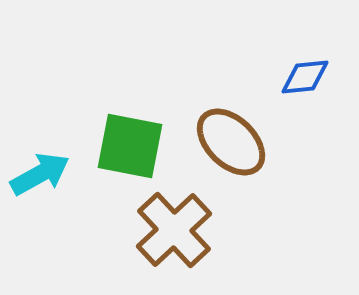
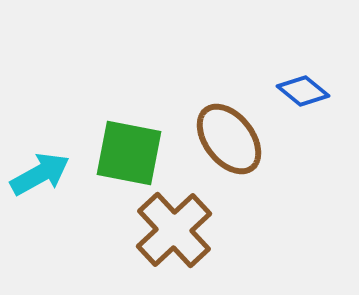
blue diamond: moved 2 px left, 14 px down; rotated 45 degrees clockwise
brown ellipse: moved 2 px left, 3 px up; rotated 8 degrees clockwise
green square: moved 1 px left, 7 px down
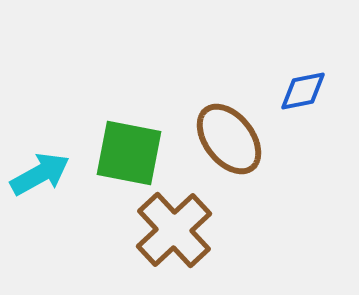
blue diamond: rotated 51 degrees counterclockwise
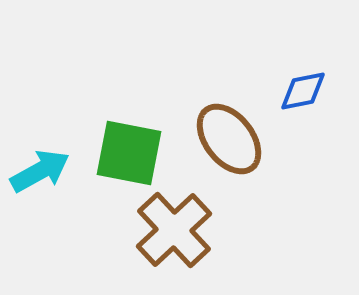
cyan arrow: moved 3 px up
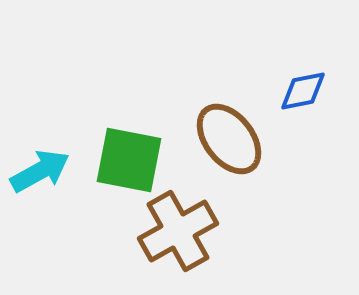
green square: moved 7 px down
brown cross: moved 4 px right, 1 px down; rotated 14 degrees clockwise
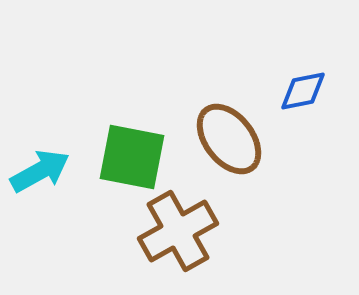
green square: moved 3 px right, 3 px up
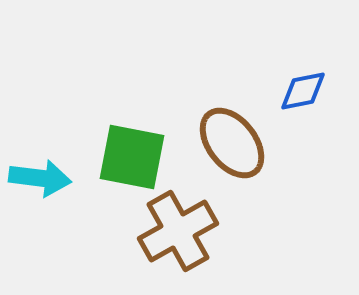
brown ellipse: moved 3 px right, 4 px down
cyan arrow: moved 7 px down; rotated 36 degrees clockwise
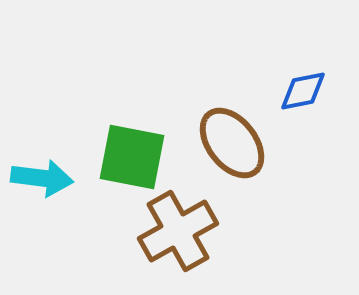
cyan arrow: moved 2 px right
